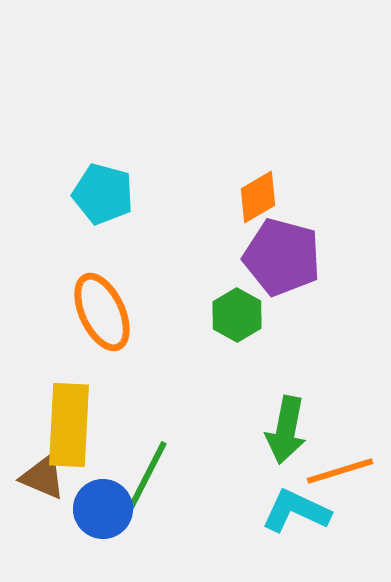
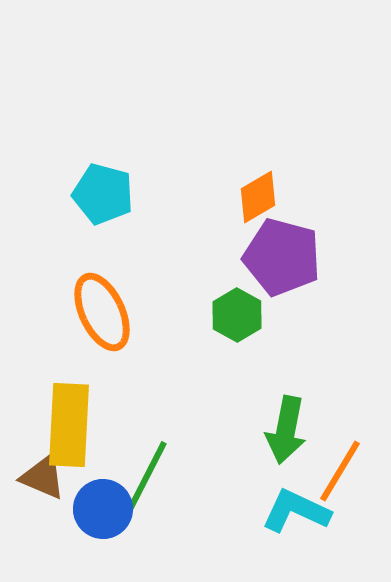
orange line: rotated 42 degrees counterclockwise
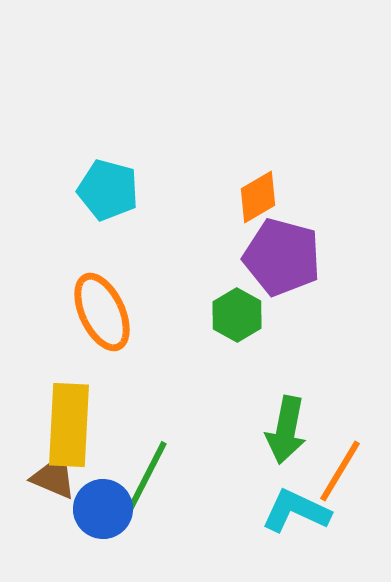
cyan pentagon: moved 5 px right, 4 px up
brown triangle: moved 11 px right
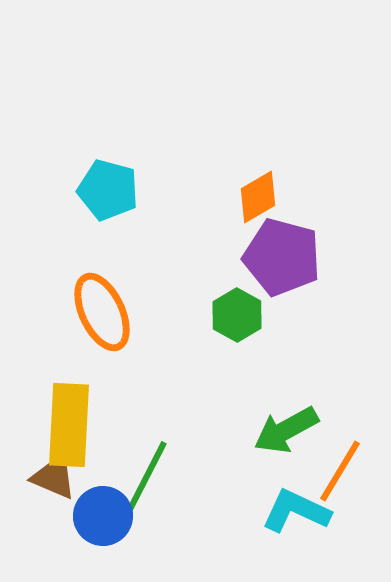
green arrow: rotated 50 degrees clockwise
blue circle: moved 7 px down
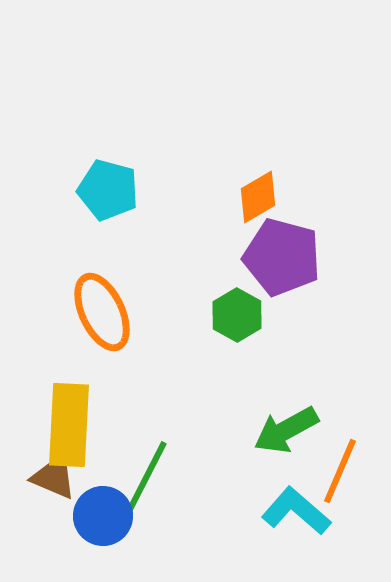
orange line: rotated 8 degrees counterclockwise
cyan L-shape: rotated 16 degrees clockwise
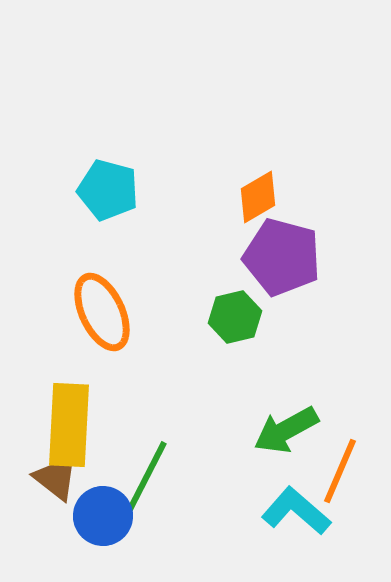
green hexagon: moved 2 px left, 2 px down; rotated 18 degrees clockwise
brown triangle: moved 2 px right, 1 px down; rotated 15 degrees clockwise
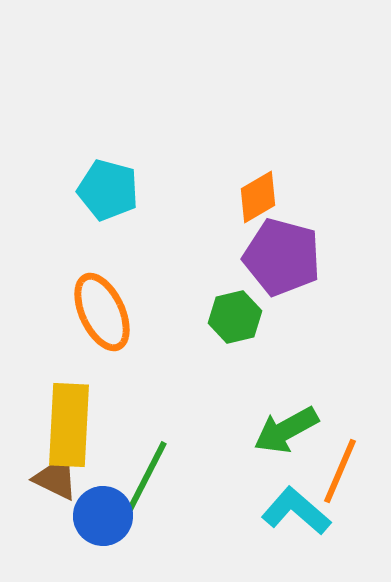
brown triangle: rotated 12 degrees counterclockwise
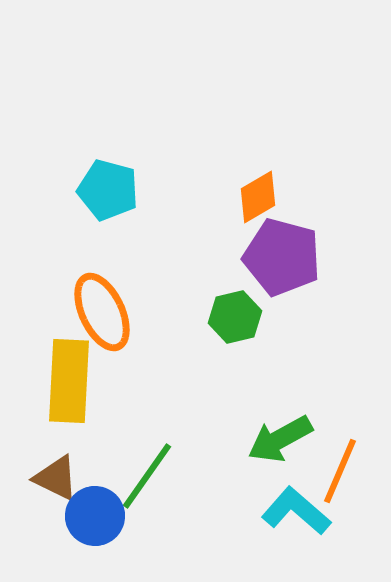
yellow rectangle: moved 44 px up
green arrow: moved 6 px left, 9 px down
green line: rotated 8 degrees clockwise
blue circle: moved 8 px left
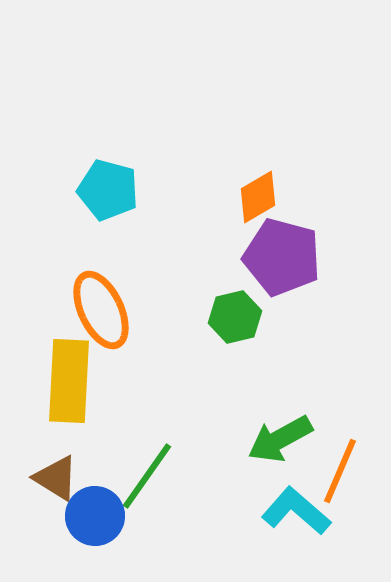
orange ellipse: moved 1 px left, 2 px up
brown triangle: rotated 6 degrees clockwise
